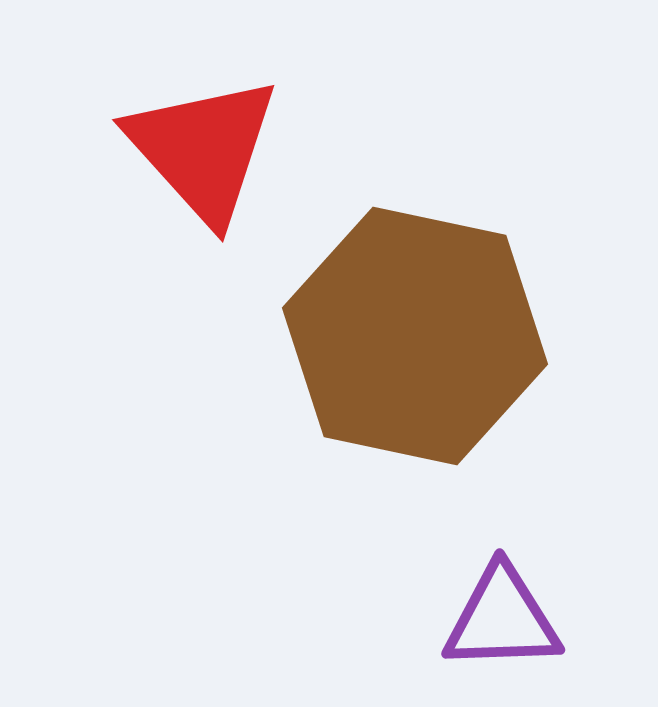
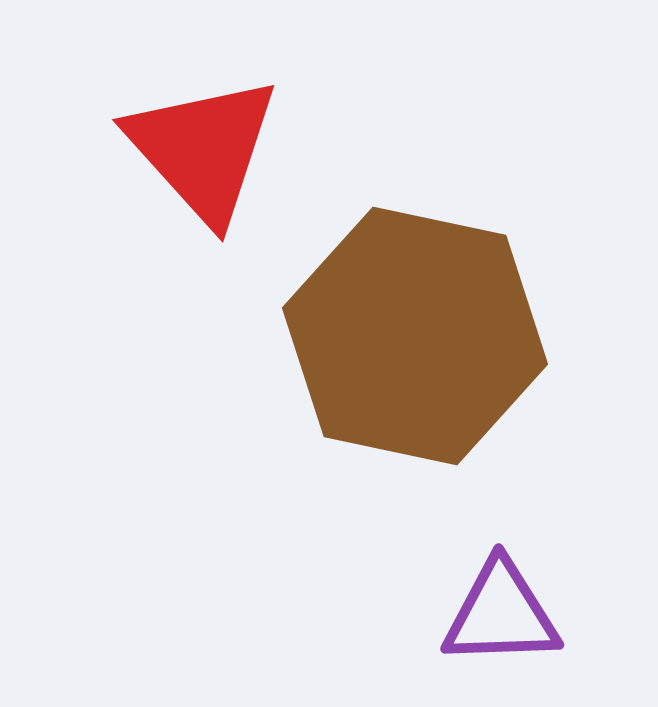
purple triangle: moved 1 px left, 5 px up
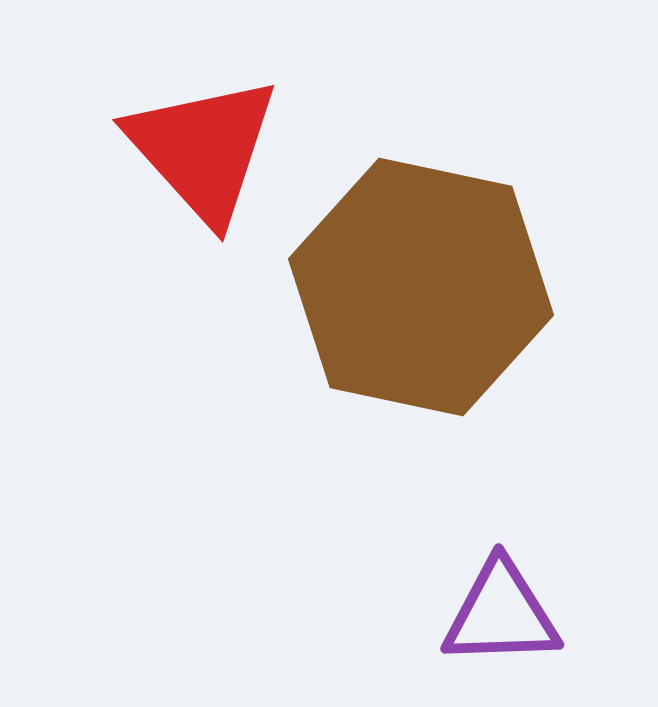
brown hexagon: moved 6 px right, 49 px up
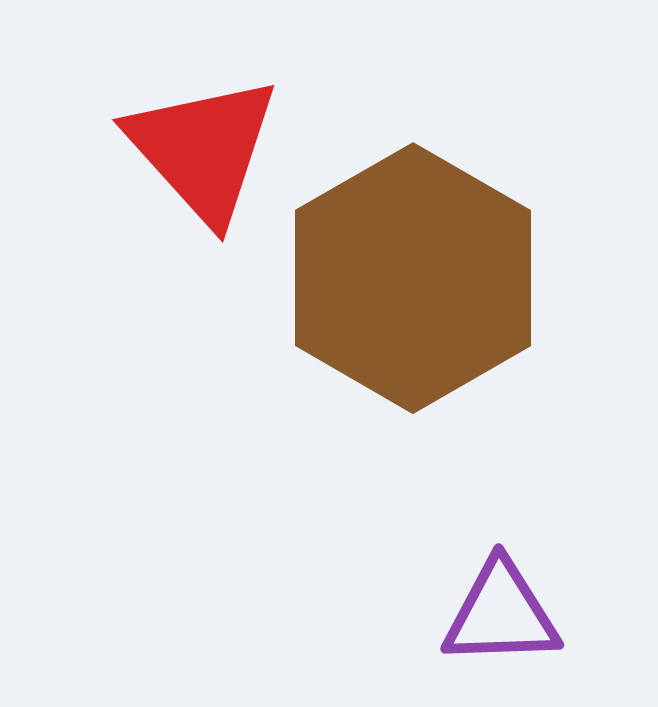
brown hexagon: moved 8 px left, 9 px up; rotated 18 degrees clockwise
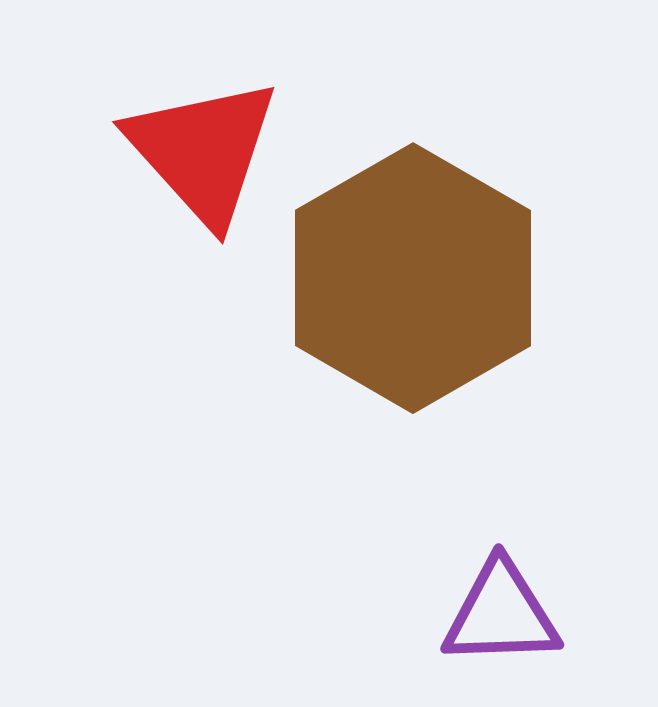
red triangle: moved 2 px down
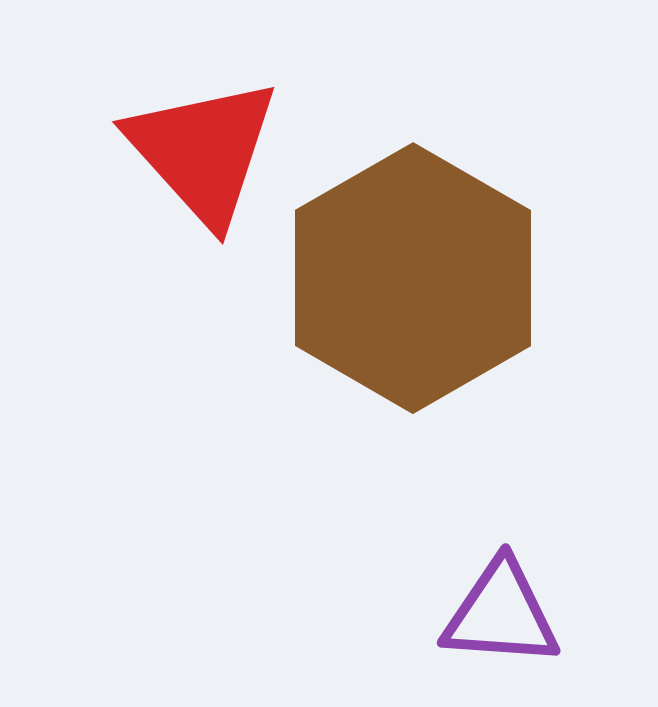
purple triangle: rotated 6 degrees clockwise
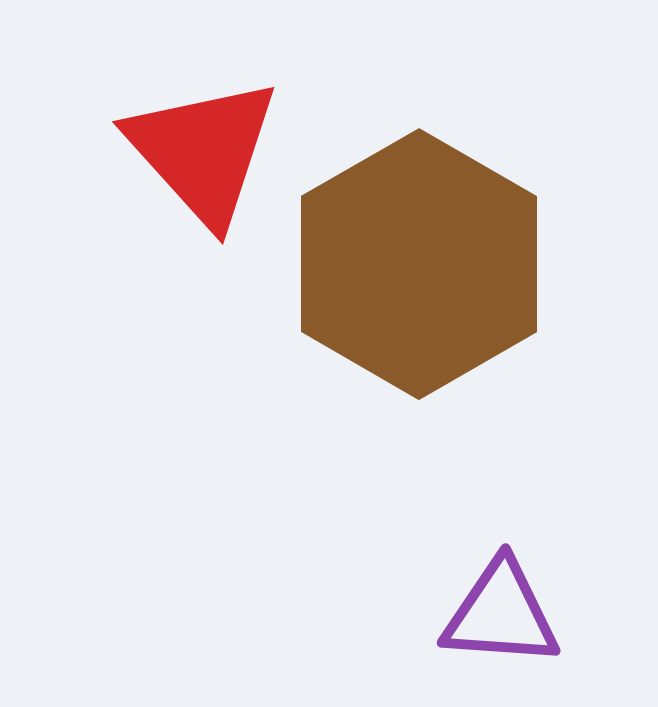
brown hexagon: moved 6 px right, 14 px up
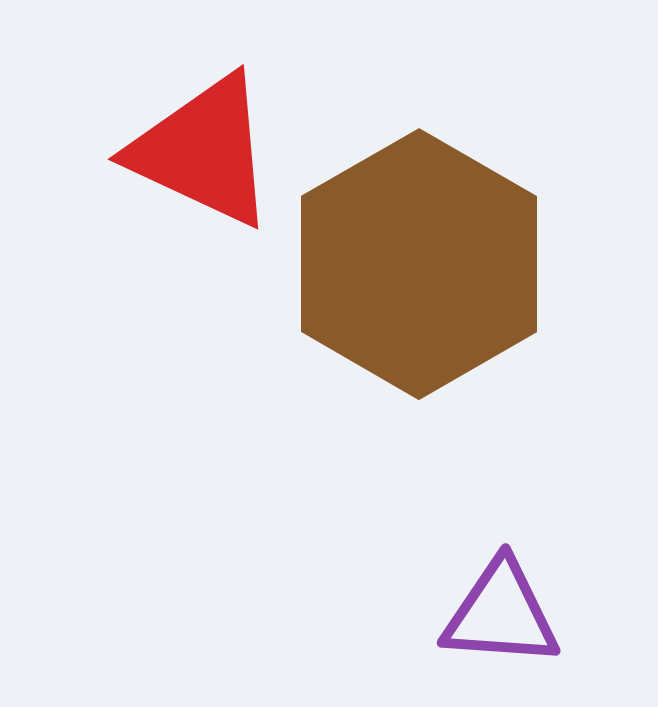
red triangle: rotated 23 degrees counterclockwise
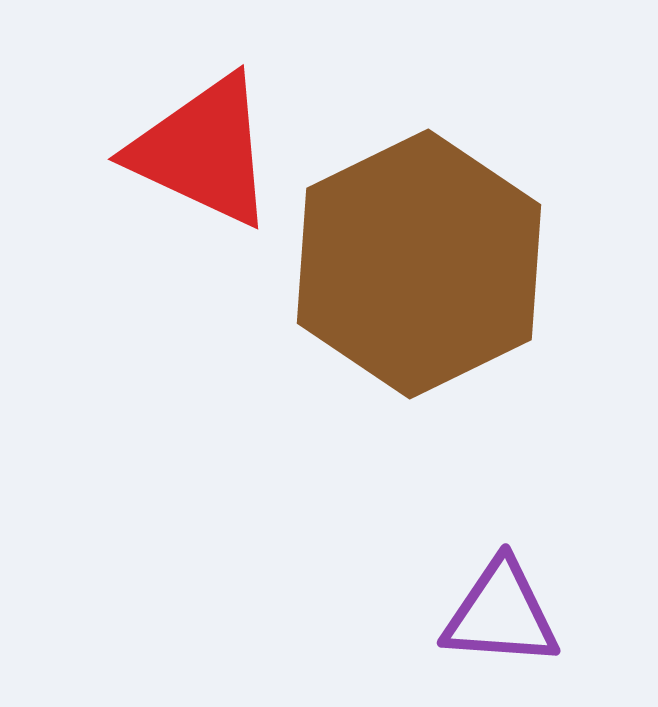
brown hexagon: rotated 4 degrees clockwise
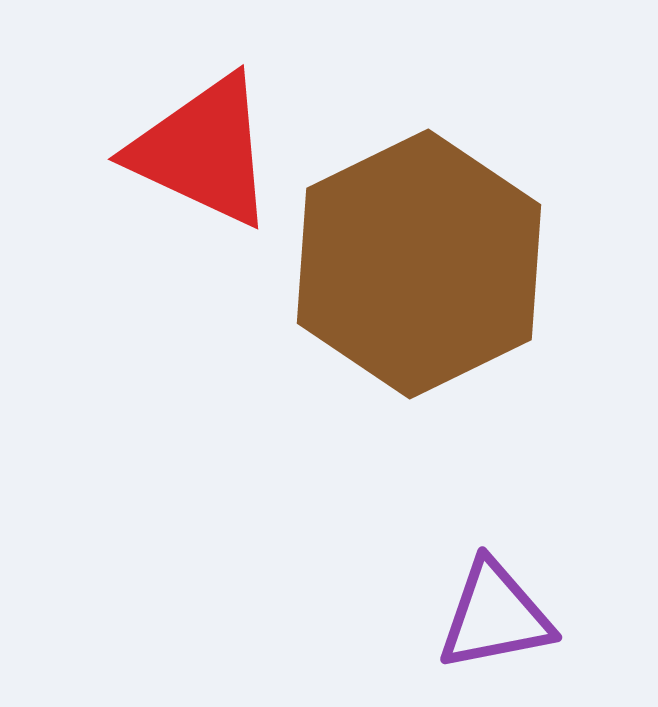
purple triangle: moved 6 px left, 2 px down; rotated 15 degrees counterclockwise
